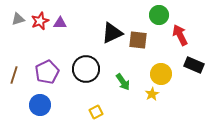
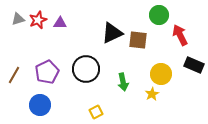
red star: moved 2 px left, 1 px up
brown line: rotated 12 degrees clockwise
green arrow: rotated 24 degrees clockwise
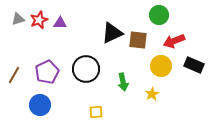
red star: moved 1 px right
red arrow: moved 6 px left, 6 px down; rotated 85 degrees counterclockwise
yellow circle: moved 8 px up
yellow square: rotated 24 degrees clockwise
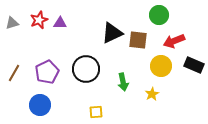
gray triangle: moved 6 px left, 4 px down
brown line: moved 2 px up
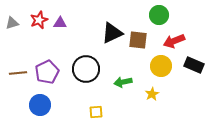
brown line: moved 4 px right; rotated 54 degrees clockwise
green arrow: rotated 90 degrees clockwise
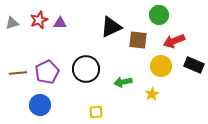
black triangle: moved 1 px left, 6 px up
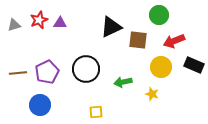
gray triangle: moved 2 px right, 2 px down
yellow circle: moved 1 px down
yellow star: rotated 24 degrees counterclockwise
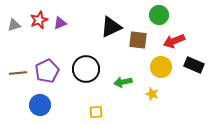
purple triangle: rotated 24 degrees counterclockwise
purple pentagon: moved 1 px up
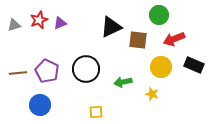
red arrow: moved 2 px up
purple pentagon: rotated 20 degrees counterclockwise
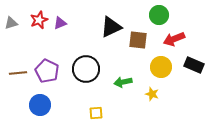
gray triangle: moved 3 px left, 2 px up
yellow square: moved 1 px down
